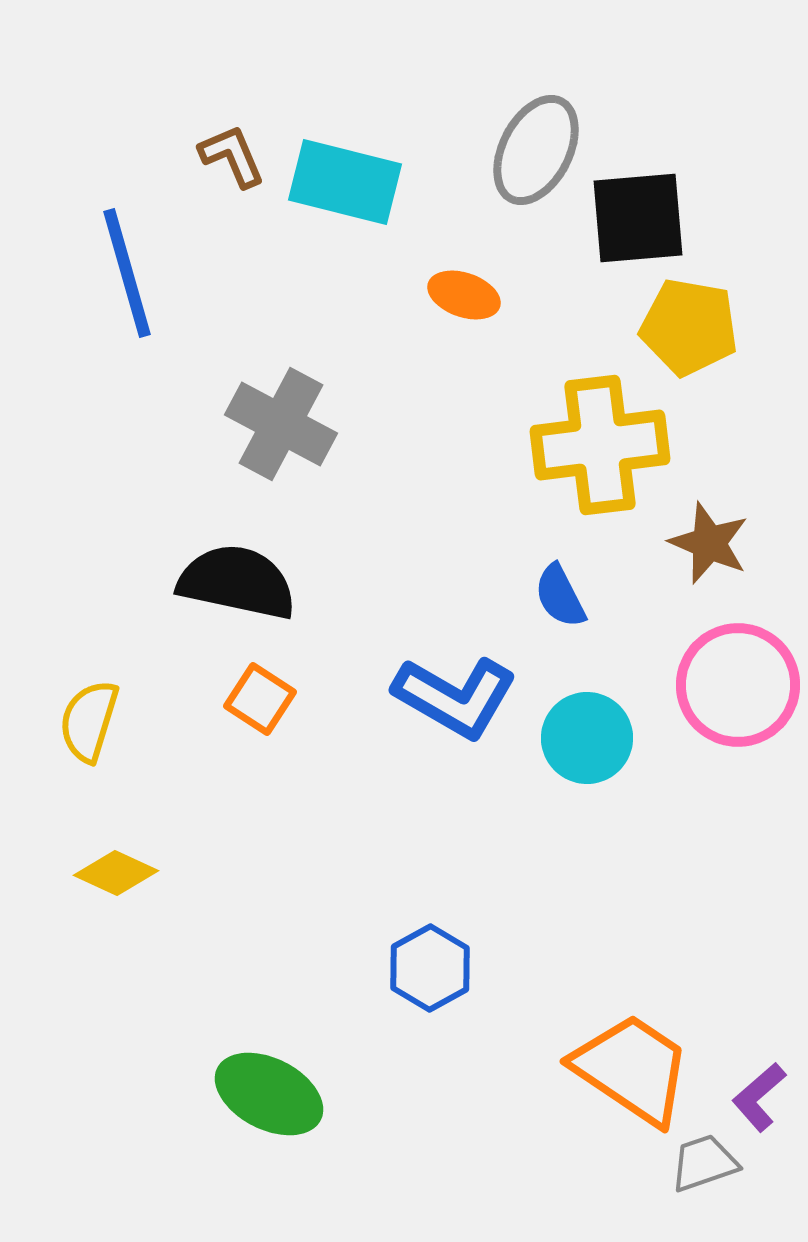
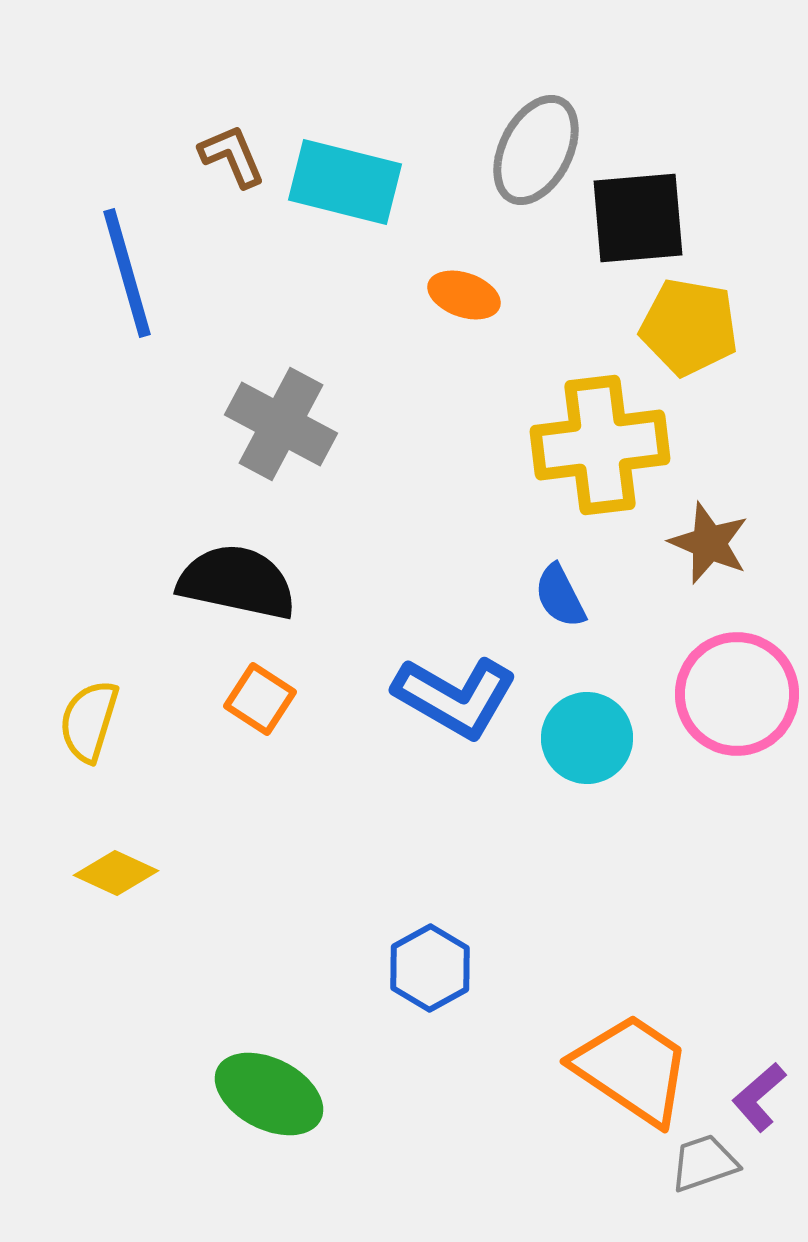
pink circle: moved 1 px left, 9 px down
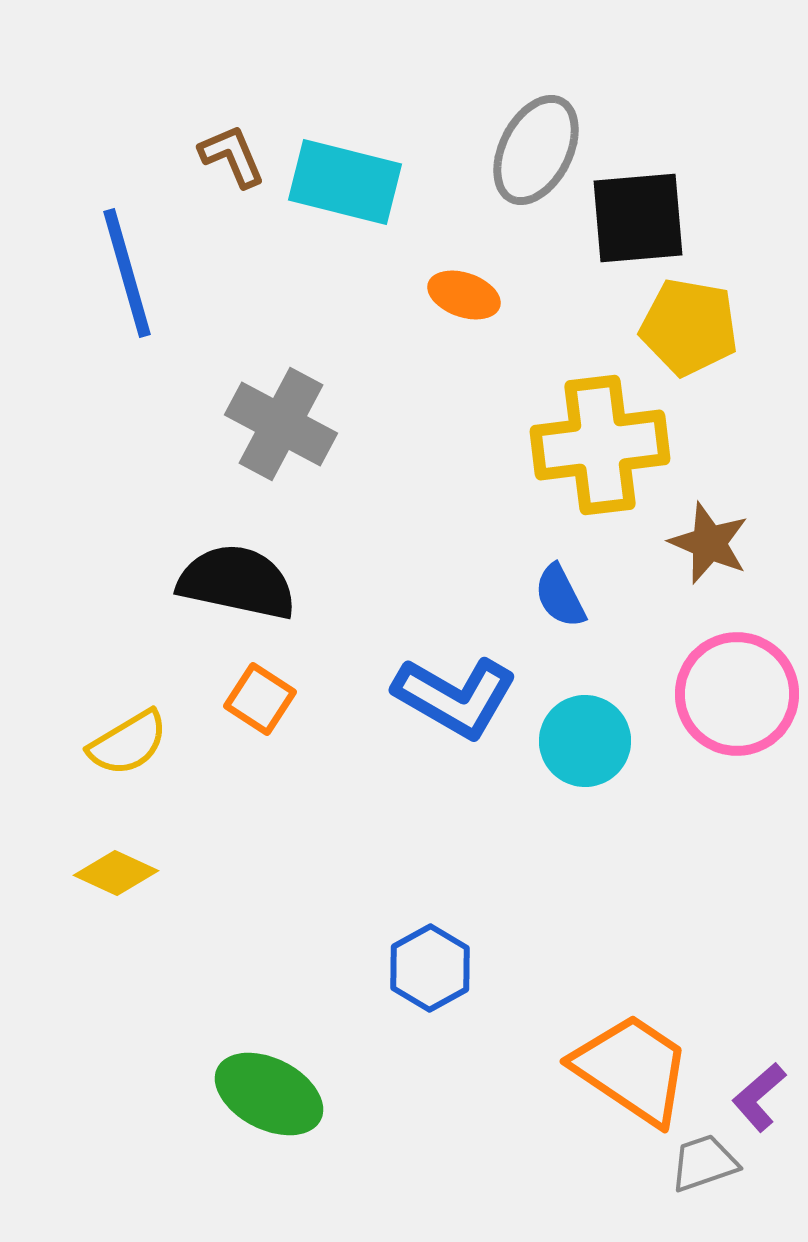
yellow semicircle: moved 39 px right, 22 px down; rotated 138 degrees counterclockwise
cyan circle: moved 2 px left, 3 px down
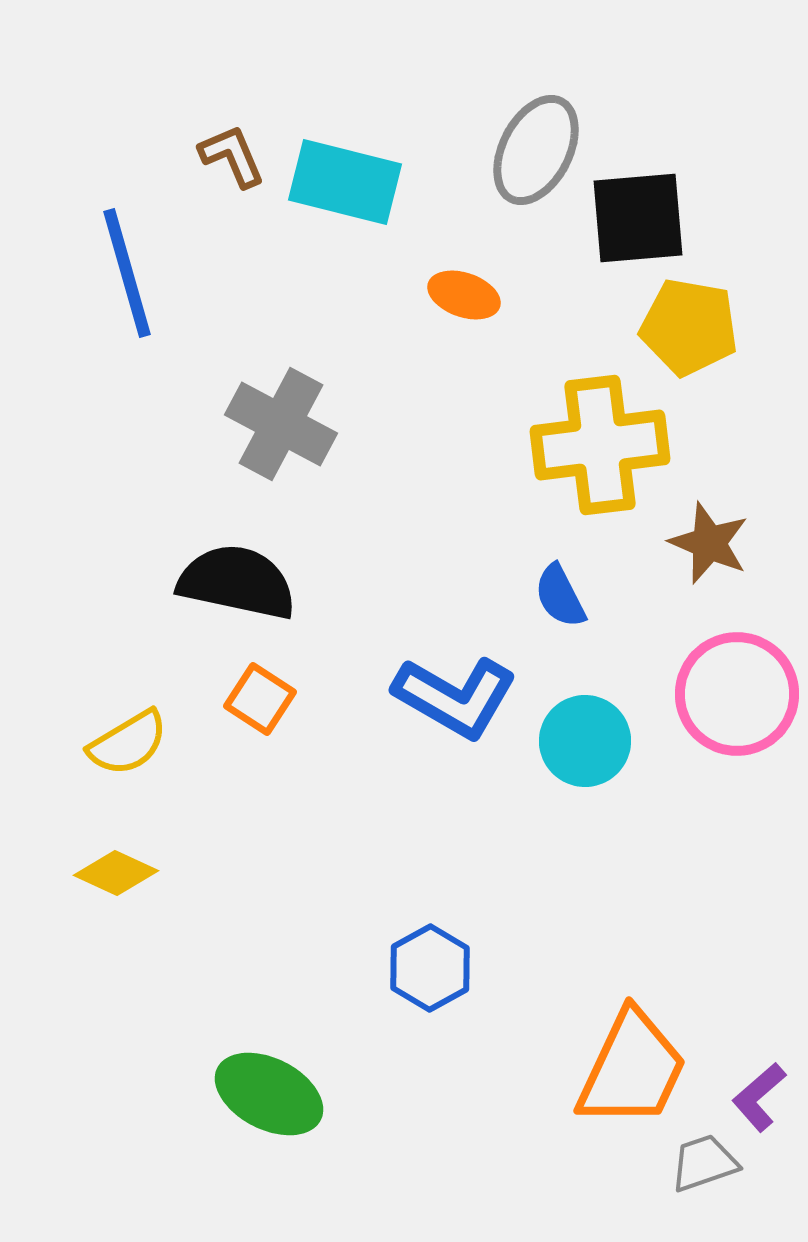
orange trapezoid: rotated 81 degrees clockwise
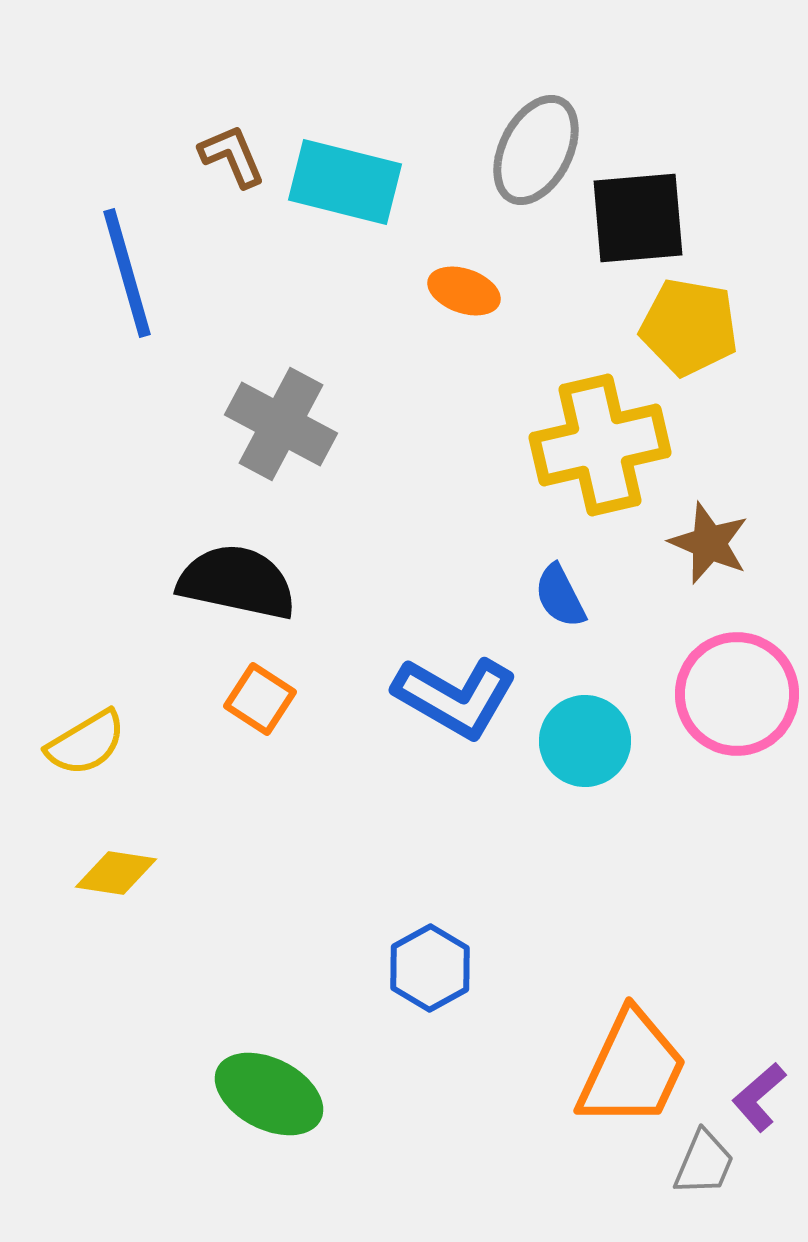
orange ellipse: moved 4 px up
yellow cross: rotated 6 degrees counterclockwise
yellow semicircle: moved 42 px left
yellow diamond: rotated 16 degrees counterclockwise
gray trapezoid: rotated 132 degrees clockwise
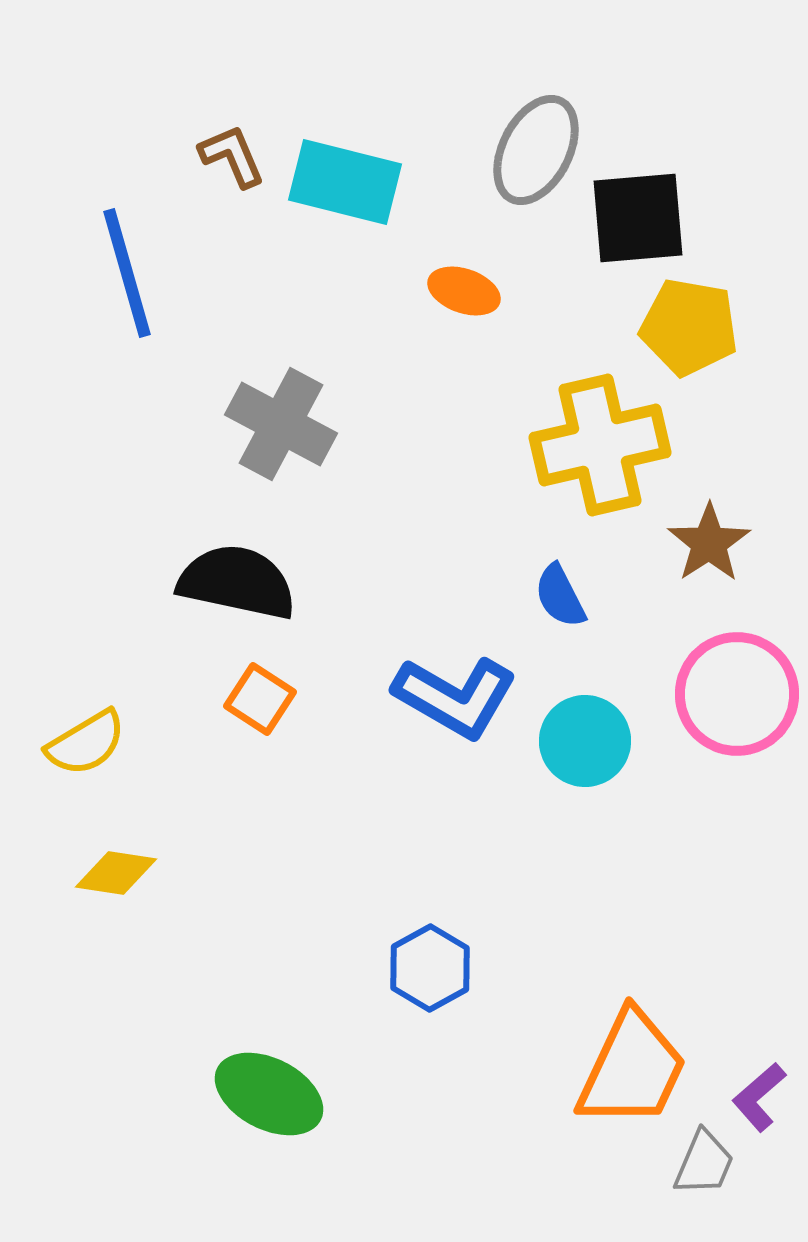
brown star: rotated 16 degrees clockwise
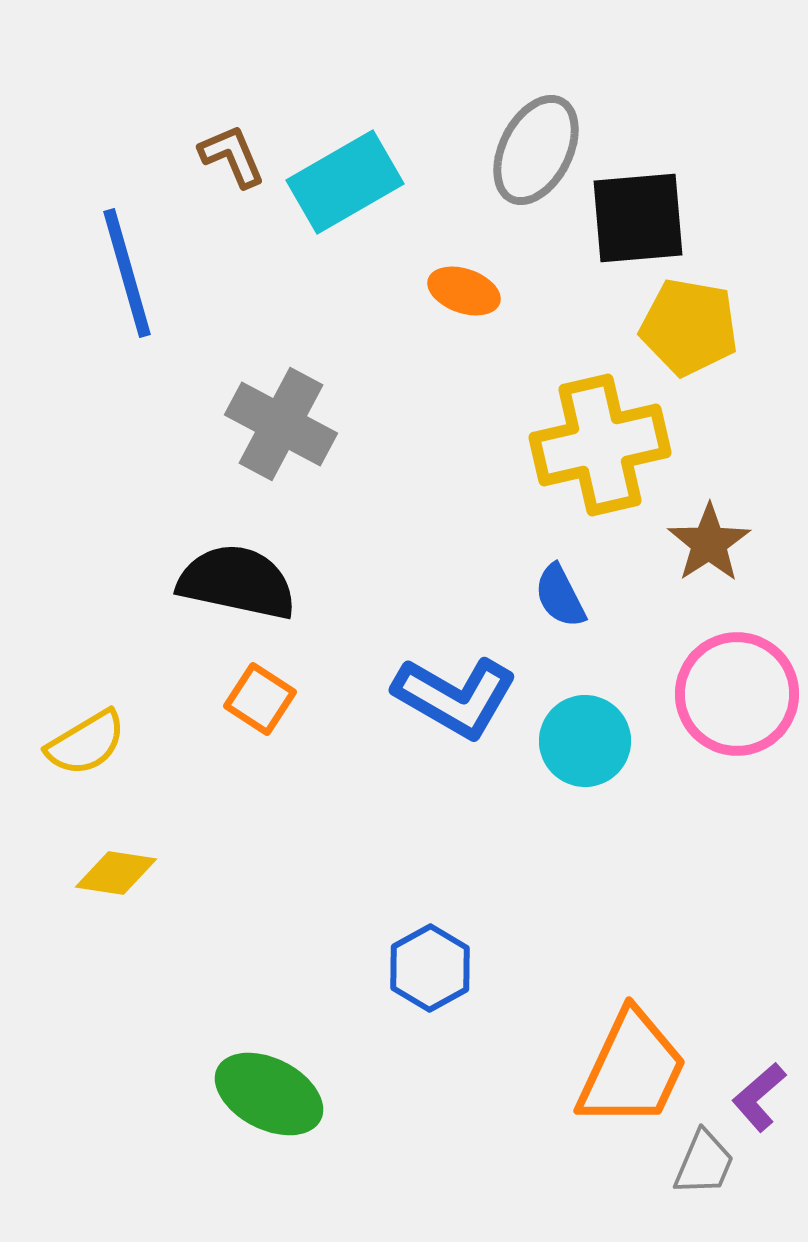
cyan rectangle: rotated 44 degrees counterclockwise
